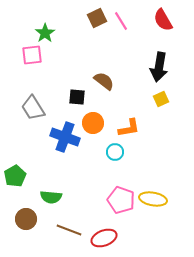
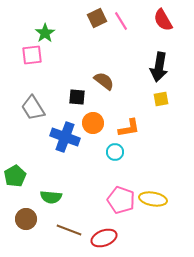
yellow square: rotated 14 degrees clockwise
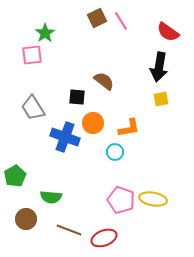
red semicircle: moved 5 px right, 12 px down; rotated 25 degrees counterclockwise
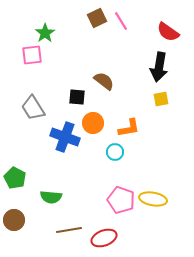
green pentagon: moved 2 px down; rotated 15 degrees counterclockwise
brown circle: moved 12 px left, 1 px down
brown line: rotated 30 degrees counterclockwise
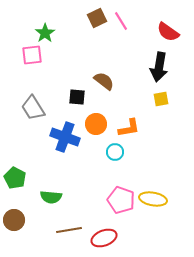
orange circle: moved 3 px right, 1 px down
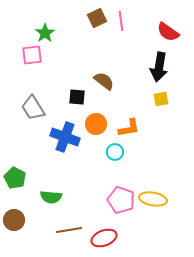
pink line: rotated 24 degrees clockwise
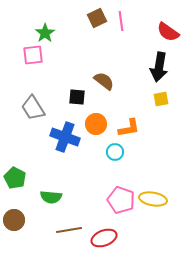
pink square: moved 1 px right
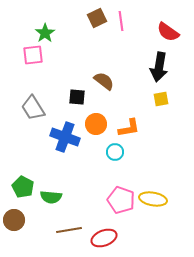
green pentagon: moved 8 px right, 9 px down
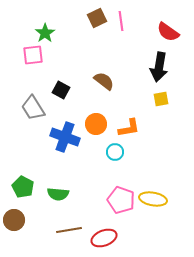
black square: moved 16 px left, 7 px up; rotated 24 degrees clockwise
green semicircle: moved 7 px right, 3 px up
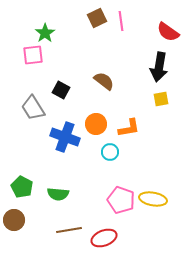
cyan circle: moved 5 px left
green pentagon: moved 1 px left
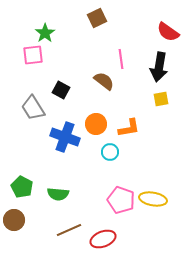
pink line: moved 38 px down
brown line: rotated 15 degrees counterclockwise
red ellipse: moved 1 px left, 1 px down
